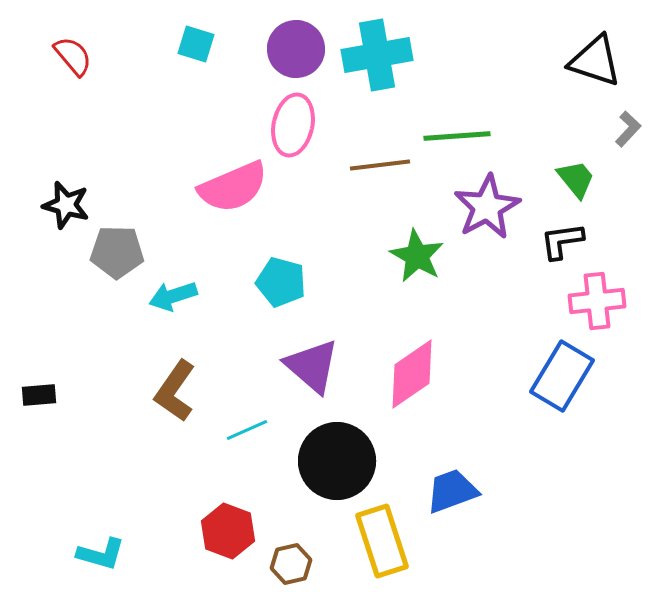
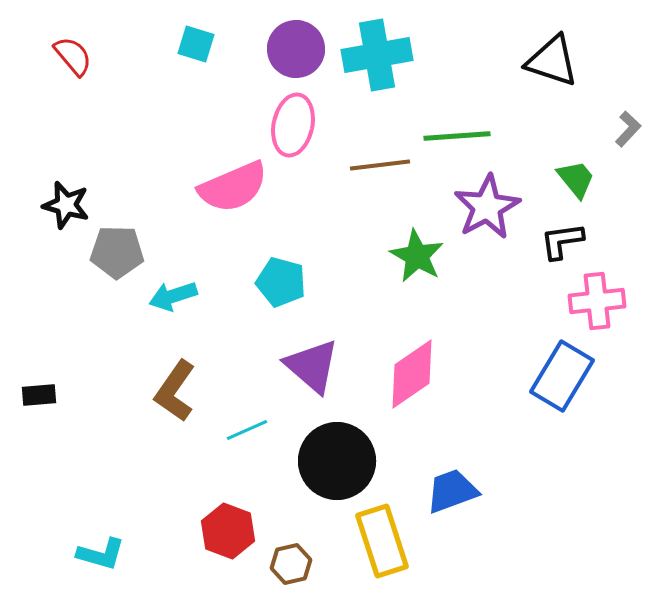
black triangle: moved 43 px left
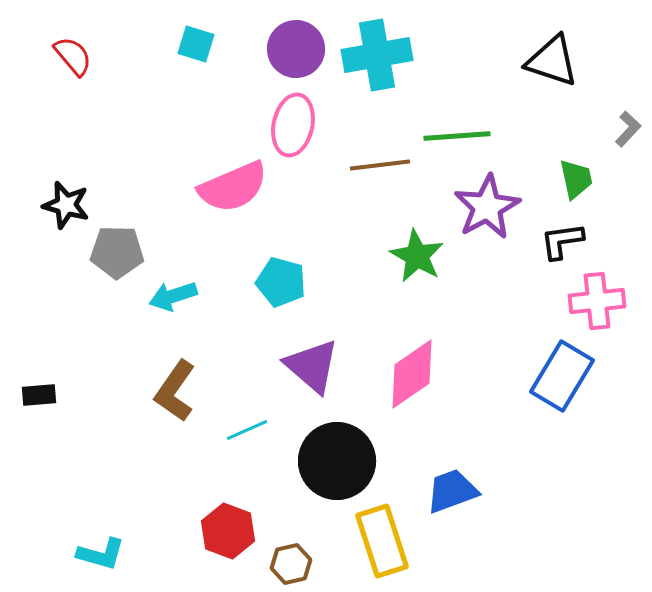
green trapezoid: rotated 27 degrees clockwise
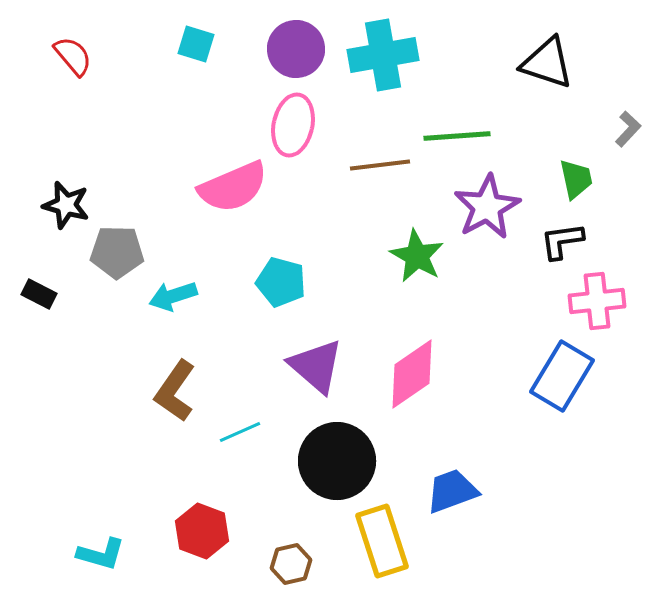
cyan cross: moved 6 px right
black triangle: moved 5 px left, 2 px down
purple triangle: moved 4 px right
black rectangle: moved 101 px up; rotated 32 degrees clockwise
cyan line: moved 7 px left, 2 px down
red hexagon: moved 26 px left
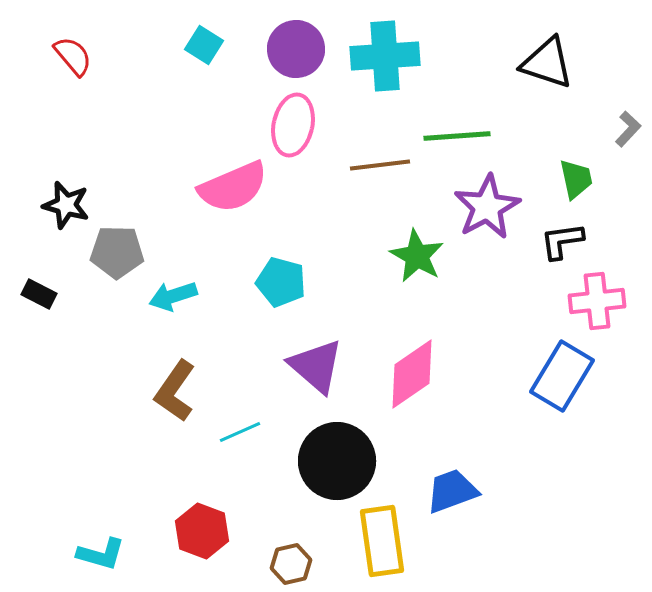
cyan square: moved 8 px right, 1 px down; rotated 15 degrees clockwise
cyan cross: moved 2 px right, 1 px down; rotated 6 degrees clockwise
yellow rectangle: rotated 10 degrees clockwise
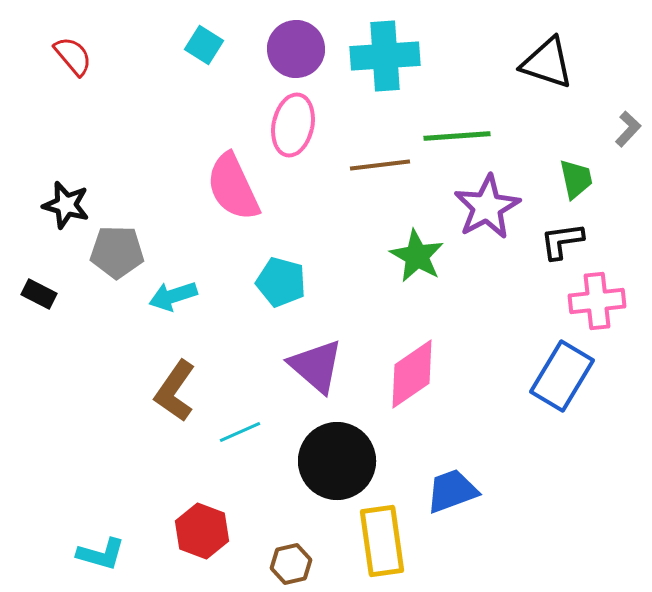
pink semicircle: rotated 88 degrees clockwise
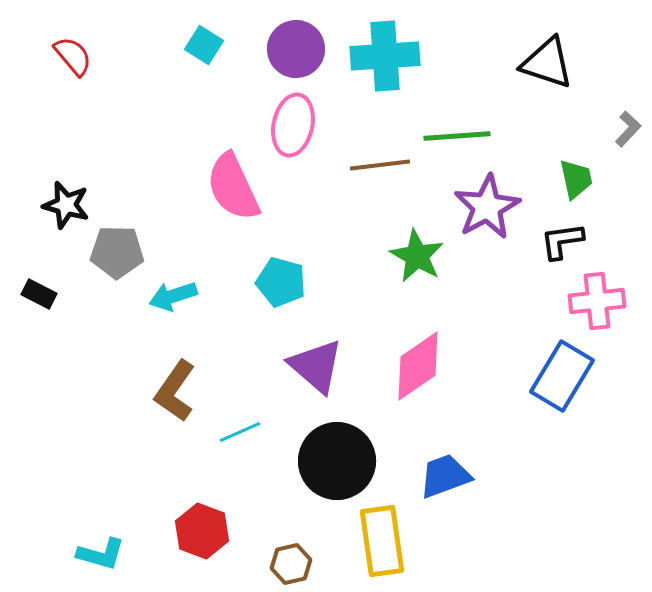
pink diamond: moved 6 px right, 8 px up
blue trapezoid: moved 7 px left, 15 px up
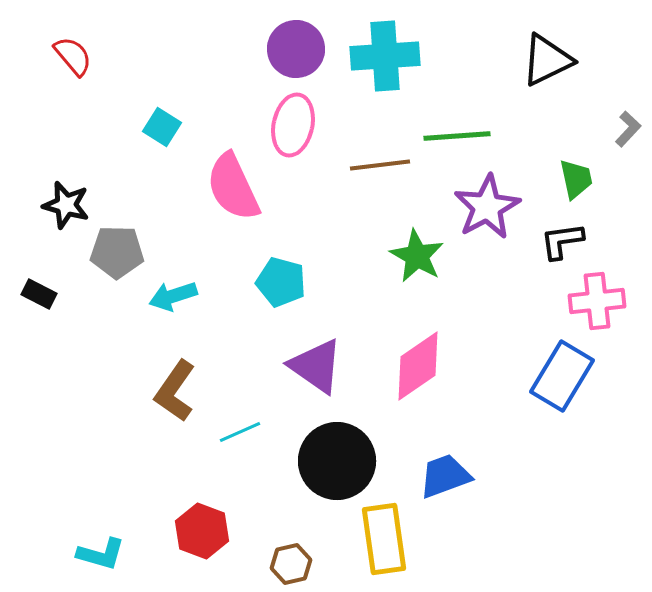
cyan square: moved 42 px left, 82 px down
black triangle: moved 3 px up; rotated 44 degrees counterclockwise
purple triangle: rotated 6 degrees counterclockwise
yellow rectangle: moved 2 px right, 2 px up
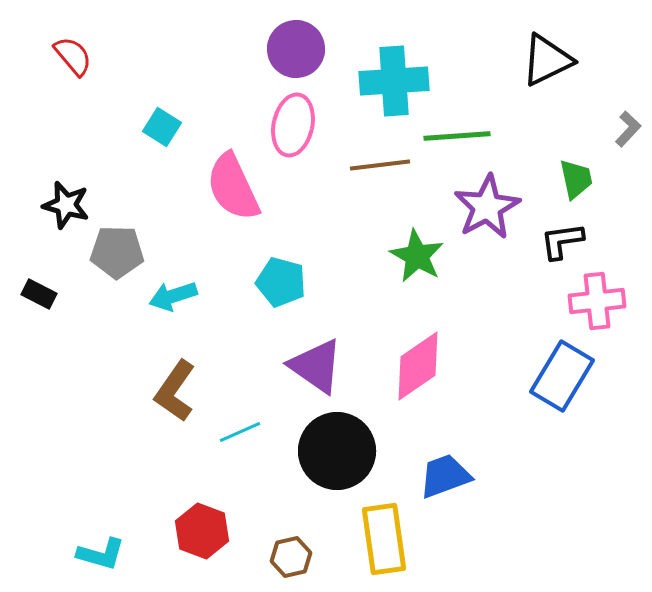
cyan cross: moved 9 px right, 25 px down
black circle: moved 10 px up
brown hexagon: moved 7 px up
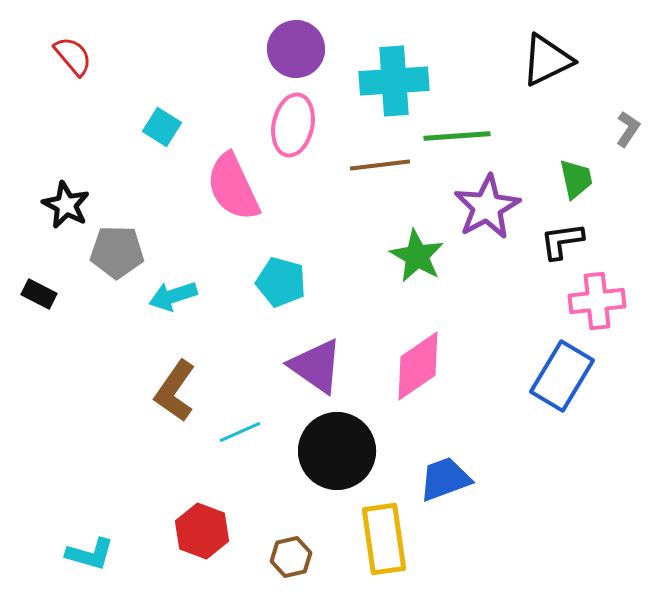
gray L-shape: rotated 9 degrees counterclockwise
black star: rotated 12 degrees clockwise
blue trapezoid: moved 3 px down
cyan L-shape: moved 11 px left
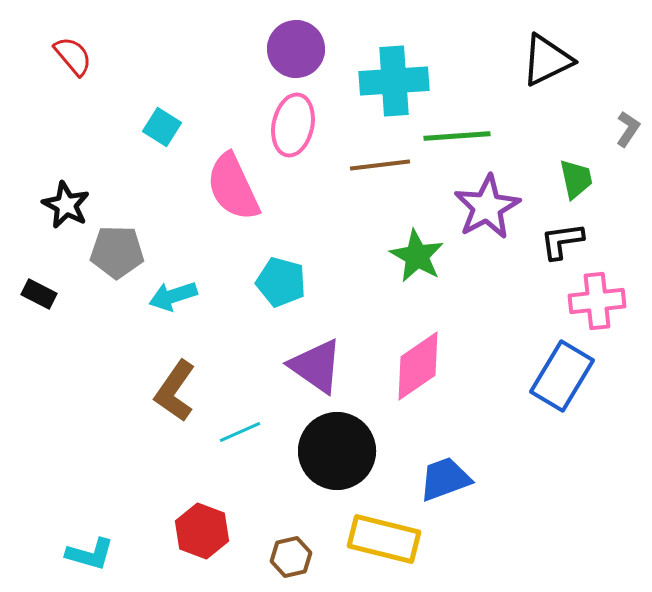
yellow rectangle: rotated 68 degrees counterclockwise
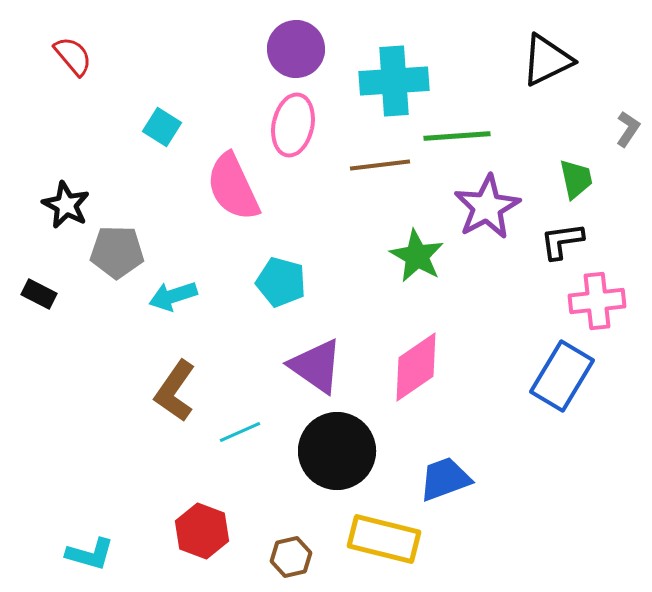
pink diamond: moved 2 px left, 1 px down
